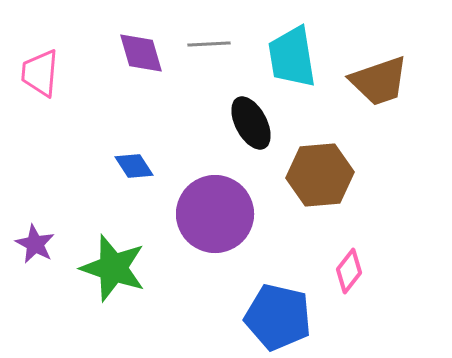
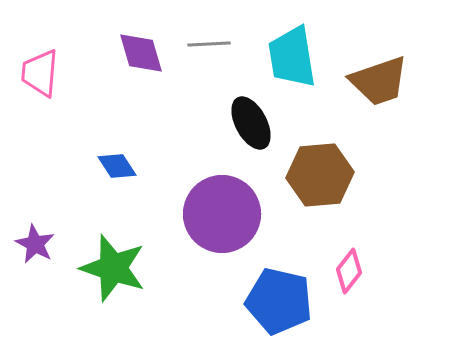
blue diamond: moved 17 px left
purple circle: moved 7 px right
blue pentagon: moved 1 px right, 16 px up
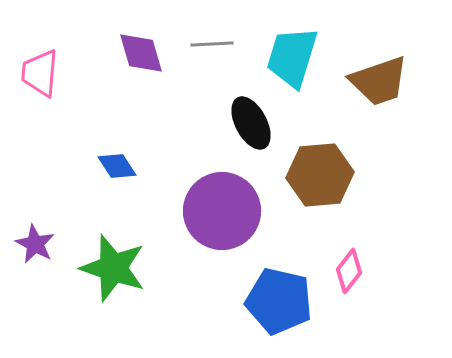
gray line: moved 3 px right
cyan trapezoid: rotated 26 degrees clockwise
purple circle: moved 3 px up
